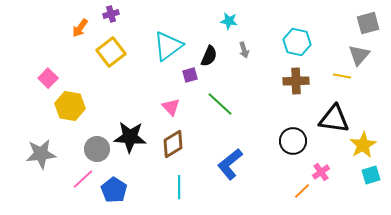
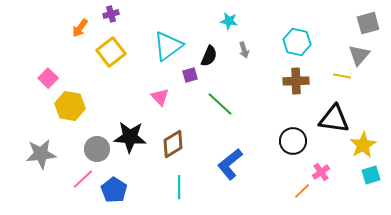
pink triangle: moved 11 px left, 10 px up
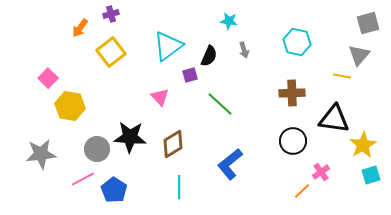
brown cross: moved 4 px left, 12 px down
pink line: rotated 15 degrees clockwise
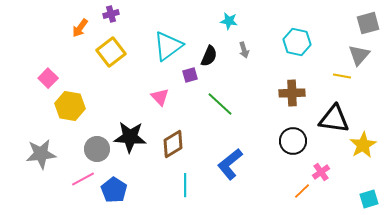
cyan square: moved 2 px left, 24 px down
cyan line: moved 6 px right, 2 px up
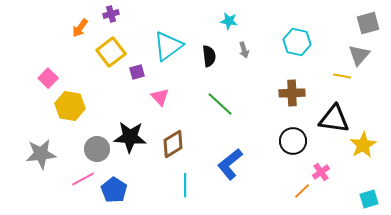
black semicircle: rotated 30 degrees counterclockwise
purple square: moved 53 px left, 3 px up
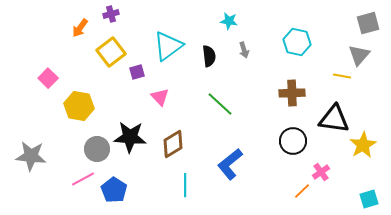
yellow hexagon: moved 9 px right
gray star: moved 10 px left, 2 px down; rotated 12 degrees clockwise
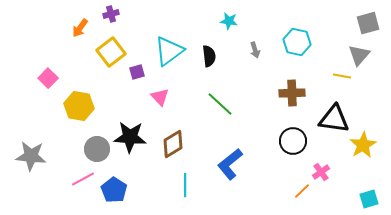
cyan triangle: moved 1 px right, 5 px down
gray arrow: moved 11 px right
